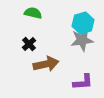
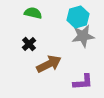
cyan hexagon: moved 5 px left, 6 px up
gray star: moved 1 px right, 4 px up
brown arrow: moved 3 px right; rotated 15 degrees counterclockwise
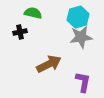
gray star: moved 2 px left, 1 px down
black cross: moved 9 px left, 12 px up; rotated 32 degrees clockwise
purple L-shape: rotated 75 degrees counterclockwise
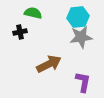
cyan hexagon: rotated 10 degrees clockwise
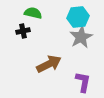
black cross: moved 3 px right, 1 px up
gray star: rotated 20 degrees counterclockwise
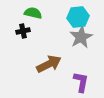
purple L-shape: moved 2 px left
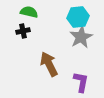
green semicircle: moved 4 px left, 1 px up
brown arrow: rotated 90 degrees counterclockwise
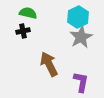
green semicircle: moved 1 px left, 1 px down
cyan hexagon: rotated 20 degrees counterclockwise
